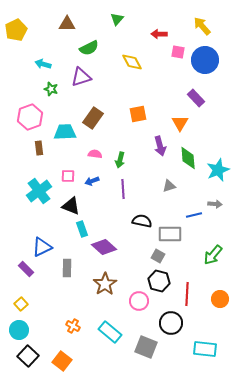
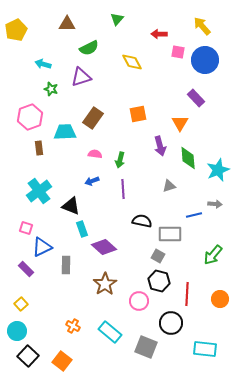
pink square at (68, 176): moved 42 px left, 52 px down; rotated 16 degrees clockwise
gray rectangle at (67, 268): moved 1 px left, 3 px up
cyan circle at (19, 330): moved 2 px left, 1 px down
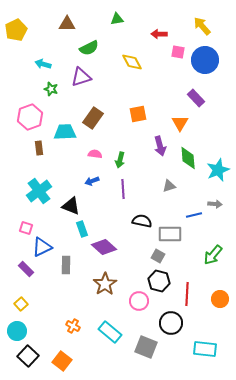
green triangle at (117, 19): rotated 40 degrees clockwise
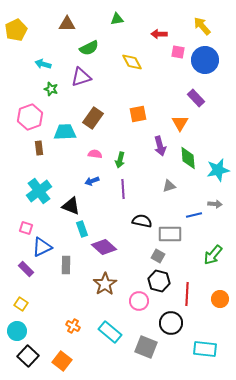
cyan star at (218, 170): rotated 10 degrees clockwise
yellow square at (21, 304): rotated 16 degrees counterclockwise
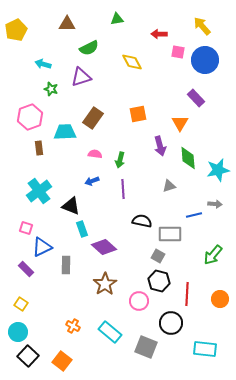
cyan circle at (17, 331): moved 1 px right, 1 px down
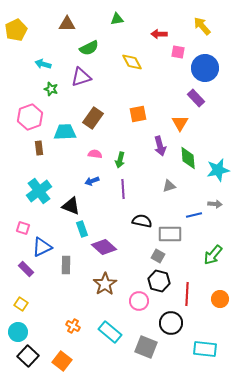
blue circle at (205, 60): moved 8 px down
pink square at (26, 228): moved 3 px left
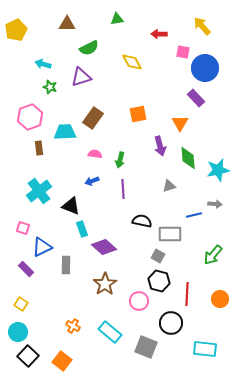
pink square at (178, 52): moved 5 px right
green star at (51, 89): moved 1 px left, 2 px up
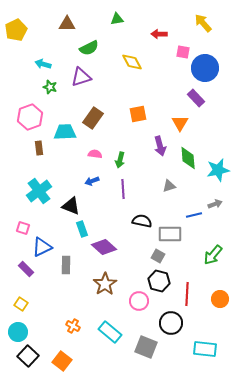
yellow arrow at (202, 26): moved 1 px right, 3 px up
gray arrow at (215, 204): rotated 24 degrees counterclockwise
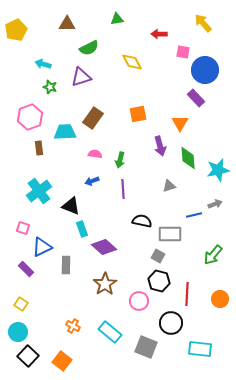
blue circle at (205, 68): moved 2 px down
cyan rectangle at (205, 349): moved 5 px left
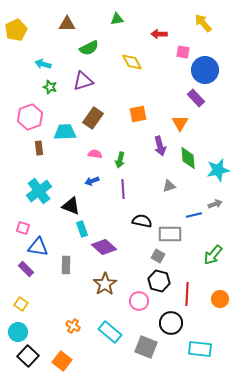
purple triangle at (81, 77): moved 2 px right, 4 px down
blue triangle at (42, 247): moved 4 px left; rotated 35 degrees clockwise
